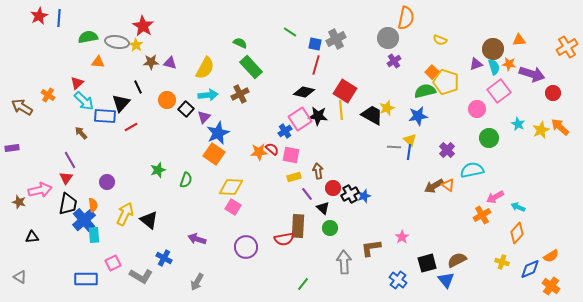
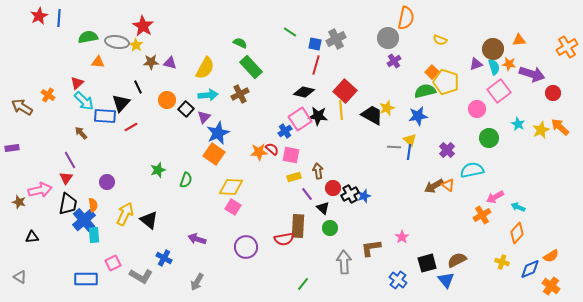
red square at (345, 91): rotated 10 degrees clockwise
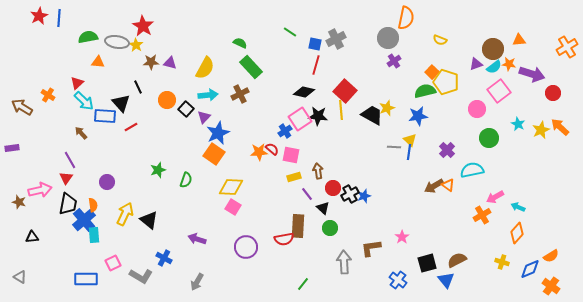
cyan semicircle at (494, 67): rotated 70 degrees clockwise
black triangle at (121, 103): rotated 24 degrees counterclockwise
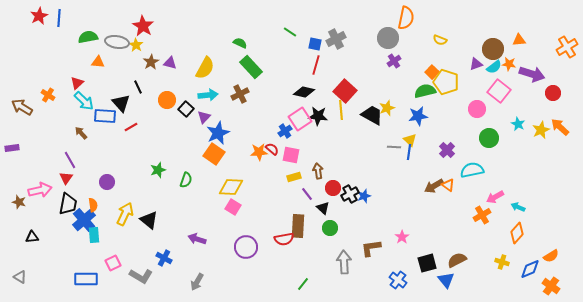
brown star at (151, 62): rotated 28 degrees counterclockwise
pink square at (499, 91): rotated 15 degrees counterclockwise
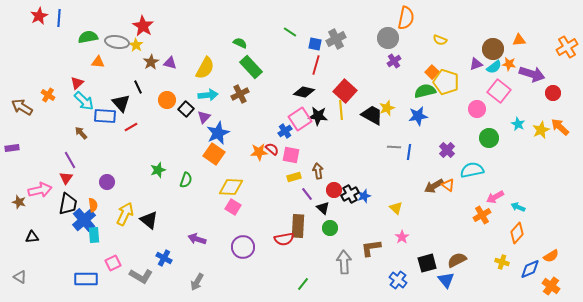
yellow triangle at (410, 140): moved 14 px left, 68 px down
red circle at (333, 188): moved 1 px right, 2 px down
purple circle at (246, 247): moved 3 px left
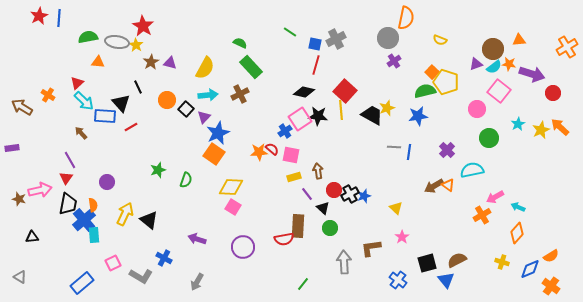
cyan star at (518, 124): rotated 16 degrees clockwise
brown star at (19, 202): moved 3 px up
blue rectangle at (86, 279): moved 4 px left, 4 px down; rotated 40 degrees counterclockwise
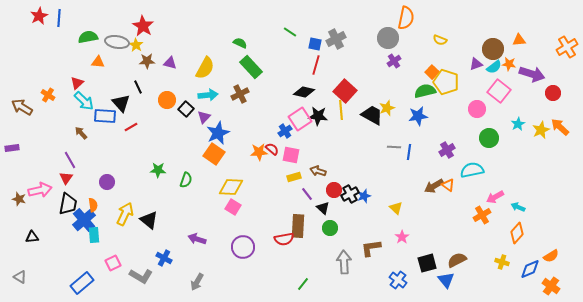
brown star at (151, 62): moved 4 px left, 1 px up; rotated 28 degrees clockwise
purple cross at (447, 150): rotated 14 degrees clockwise
green star at (158, 170): rotated 21 degrees clockwise
brown arrow at (318, 171): rotated 63 degrees counterclockwise
